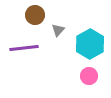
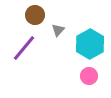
purple line: rotated 44 degrees counterclockwise
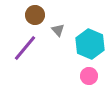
gray triangle: rotated 24 degrees counterclockwise
cyan hexagon: rotated 8 degrees counterclockwise
purple line: moved 1 px right
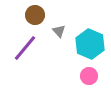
gray triangle: moved 1 px right, 1 px down
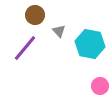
cyan hexagon: rotated 12 degrees counterclockwise
pink circle: moved 11 px right, 10 px down
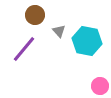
cyan hexagon: moved 3 px left, 3 px up
purple line: moved 1 px left, 1 px down
